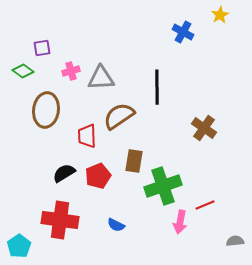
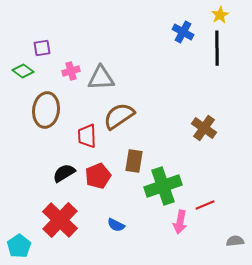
black line: moved 60 px right, 39 px up
red cross: rotated 36 degrees clockwise
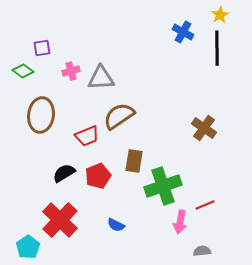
brown ellipse: moved 5 px left, 5 px down
red trapezoid: rotated 110 degrees counterclockwise
gray semicircle: moved 33 px left, 10 px down
cyan pentagon: moved 9 px right, 1 px down
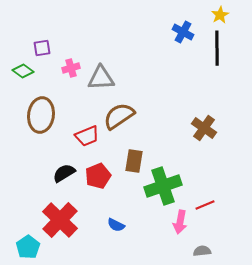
pink cross: moved 3 px up
